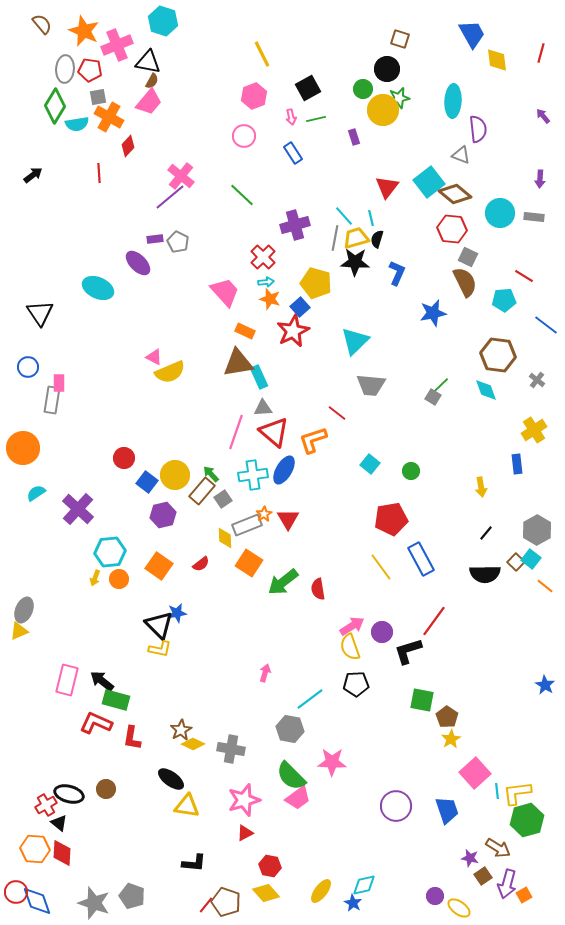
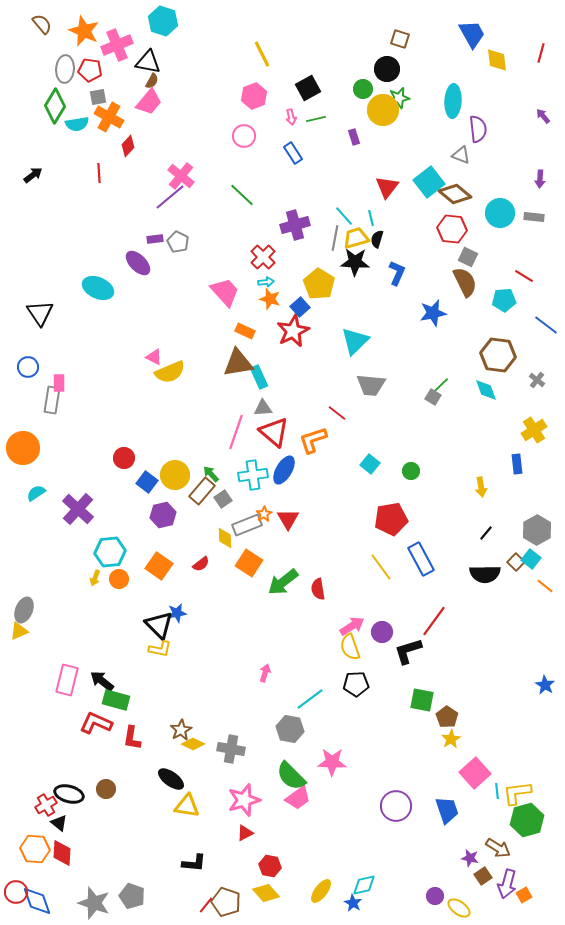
yellow pentagon at (316, 283): moved 3 px right, 1 px down; rotated 16 degrees clockwise
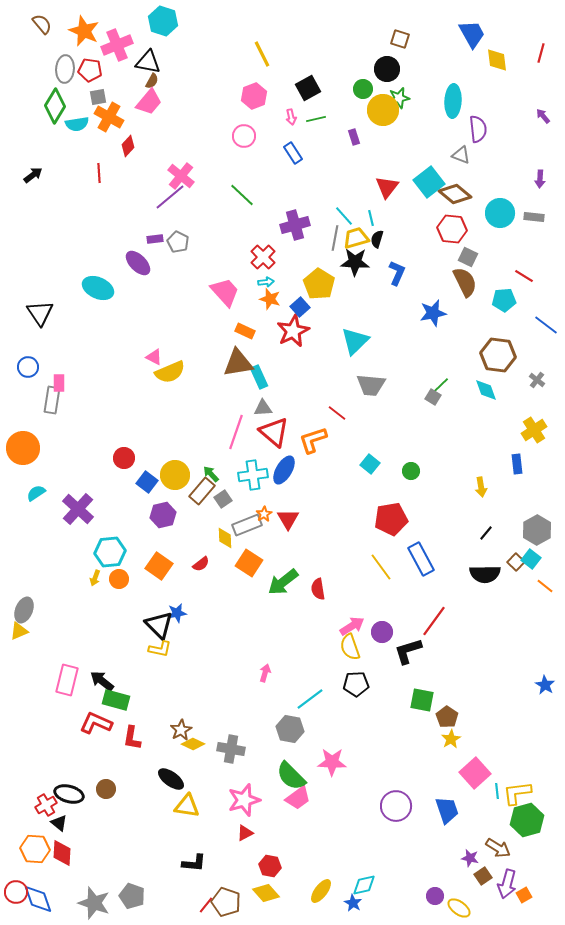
blue diamond at (37, 901): moved 1 px right, 2 px up
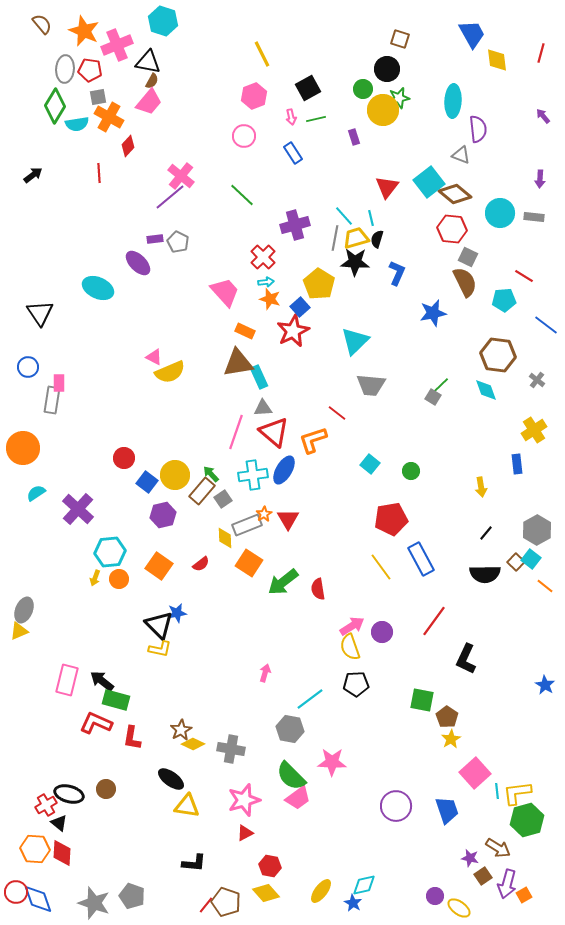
black L-shape at (408, 651): moved 58 px right, 8 px down; rotated 48 degrees counterclockwise
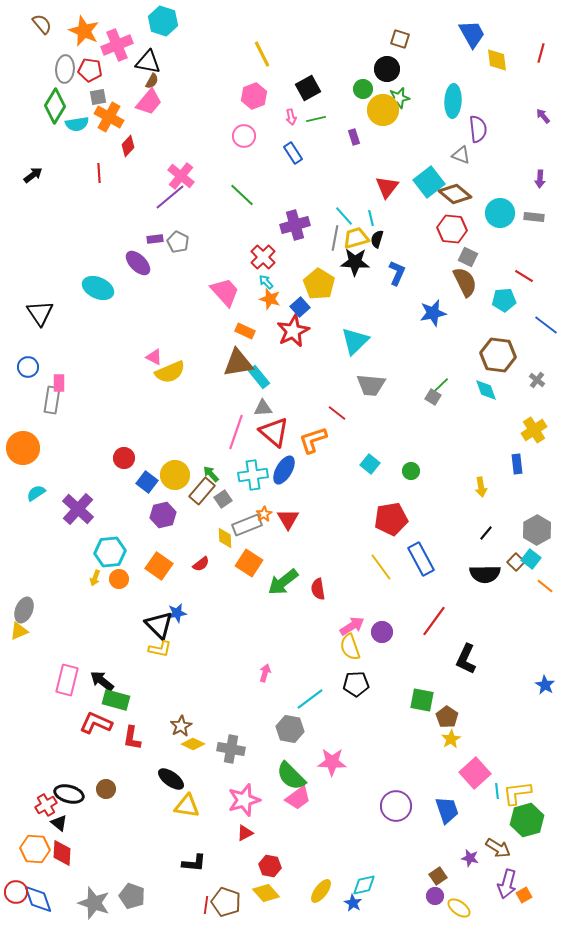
cyan arrow at (266, 282): rotated 126 degrees counterclockwise
cyan rectangle at (259, 377): rotated 15 degrees counterclockwise
brown star at (181, 730): moved 4 px up
brown square at (483, 876): moved 45 px left
red line at (206, 905): rotated 30 degrees counterclockwise
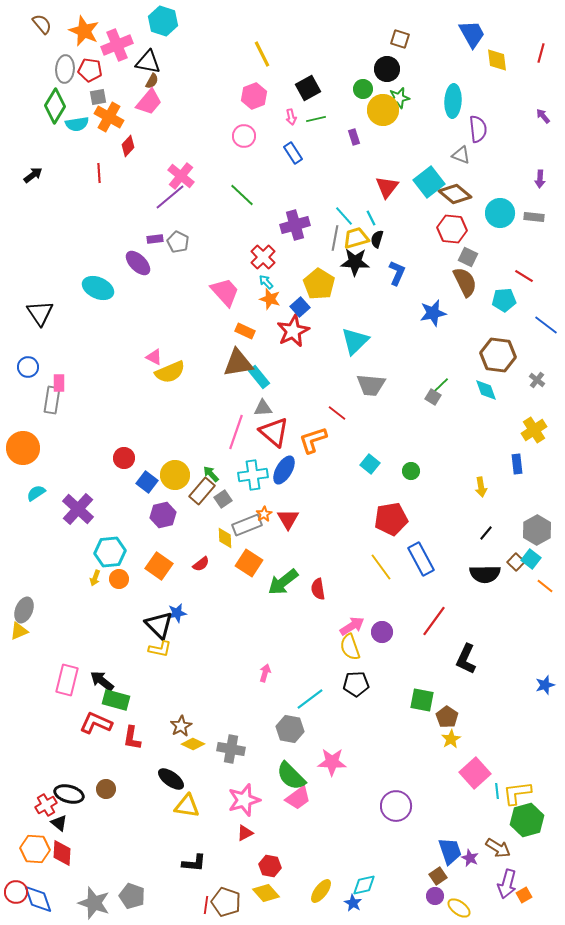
cyan line at (371, 218): rotated 14 degrees counterclockwise
blue star at (545, 685): rotated 24 degrees clockwise
blue trapezoid at (447, 810): moved 3 px right, 41 px down
purple star at (470, 858): rotated 12 degrees clockwise
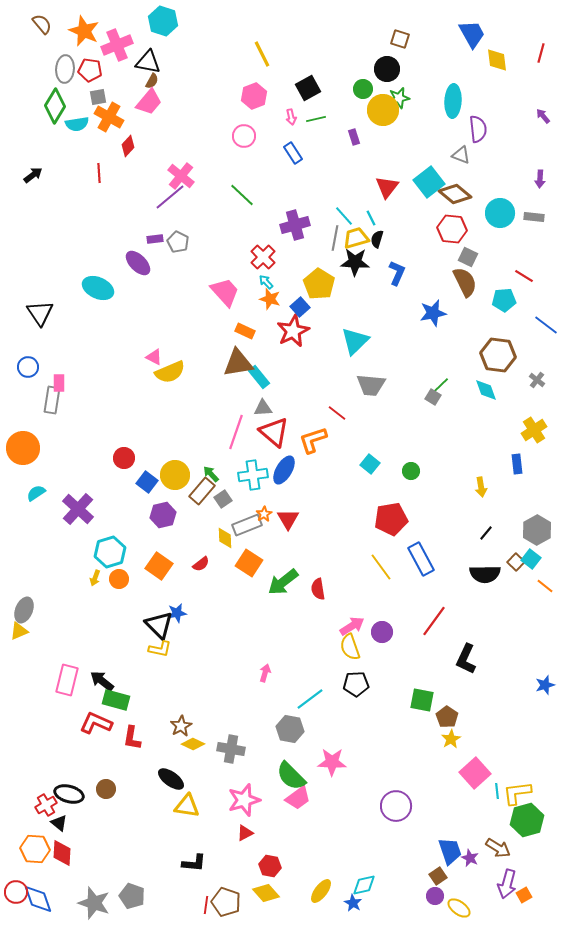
cyan hexagon at (110, 552): rotated 12 degrees counterclockwise
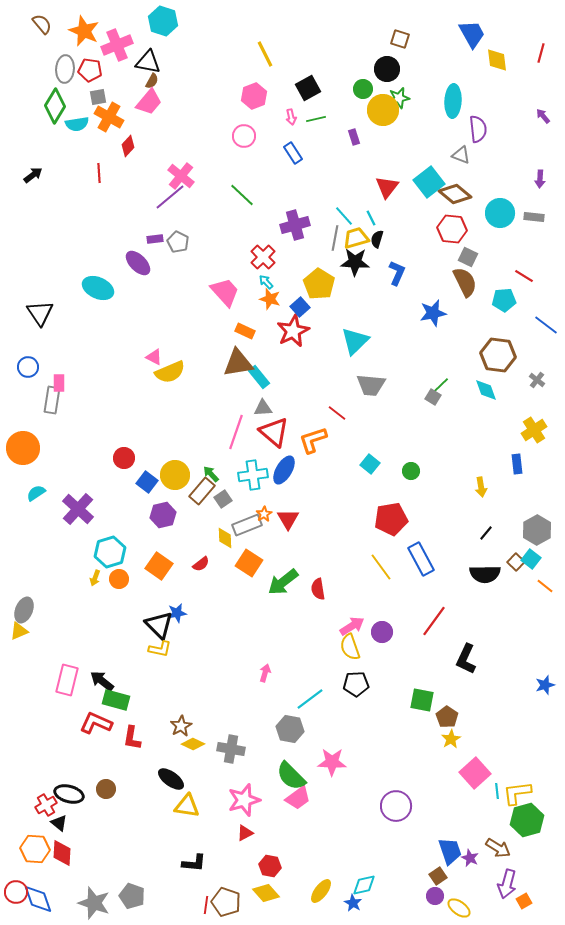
yellow line at (262, 54): moved 3 px right
orange square at (524, 895): moved 6 px down
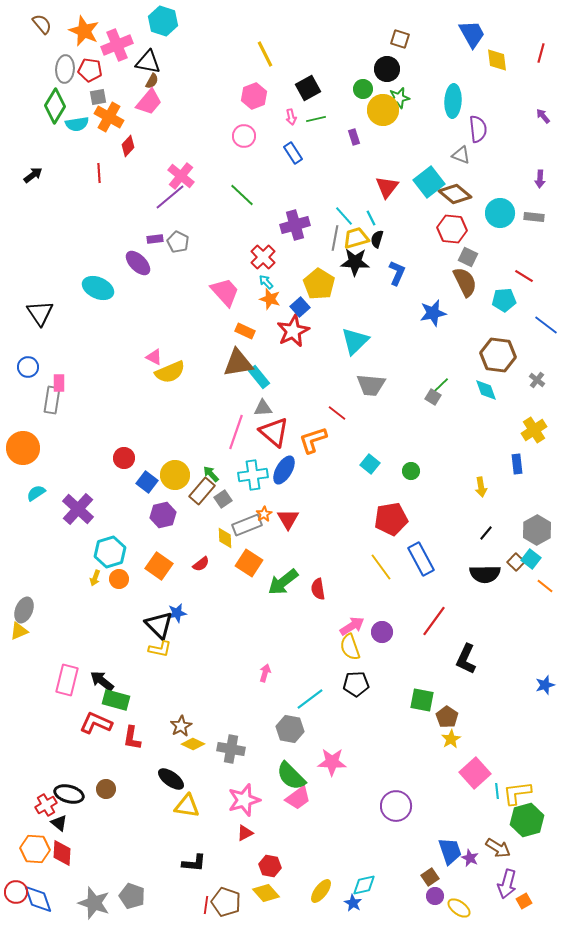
brown square at (438, 876): moved 8 px left, 1 px down
